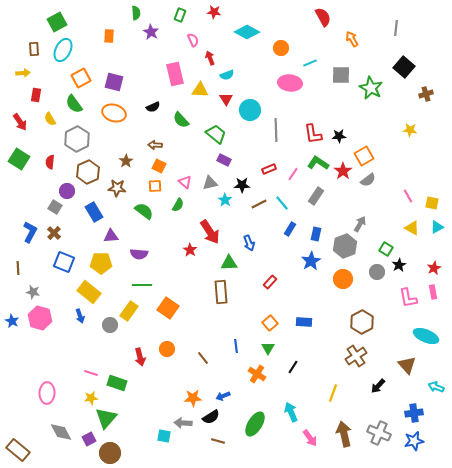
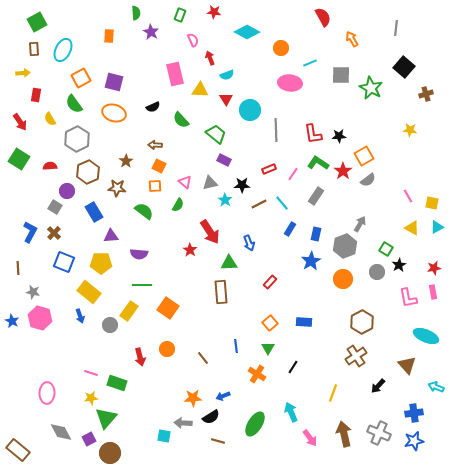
green square at (57, 22): moved 20 px left
red semicircle at (50, 162): moved 4 px down; rotated 80 degrees clockwise
red star at (434, 268): rotated 16 degrees clockwise
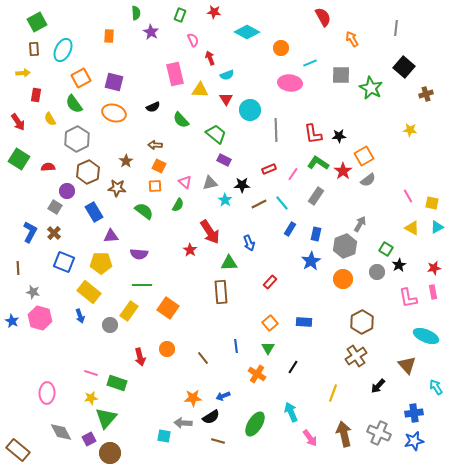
red arrow at (20, 122): moved 2 px left
red semicircle at (50, 166): moved 2 px left, 1 px down
cyan arrow at (436, 387): rotated 35 degrees clockwise
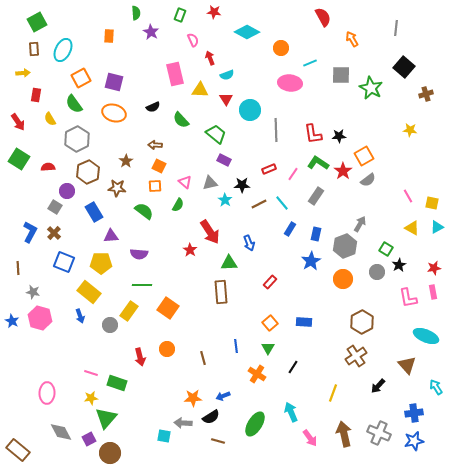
brown line at (203, 358): rotated 24 degrees clockwise
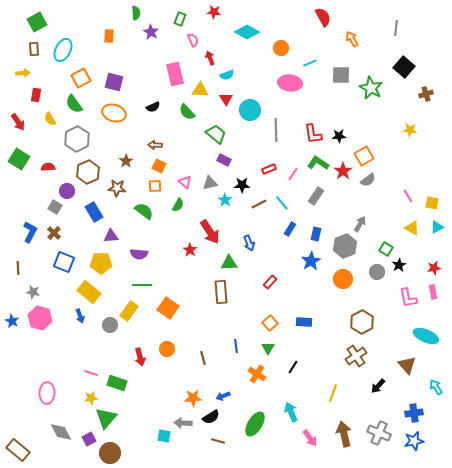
green rectangle at (180, 15): moved 4 px down
green semicircle at (181, 120): moved 6 px right, 8 px up
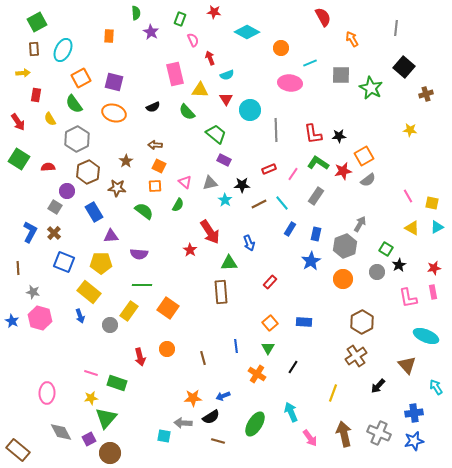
red star at (343, 171): rotated 24 degrees clockwise
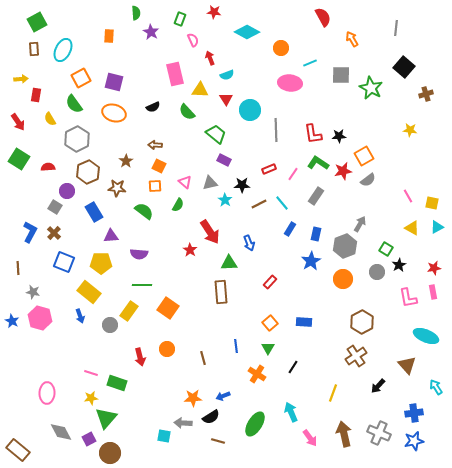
yellow arrow at (23, 73): moved 2 px left, 6 px down
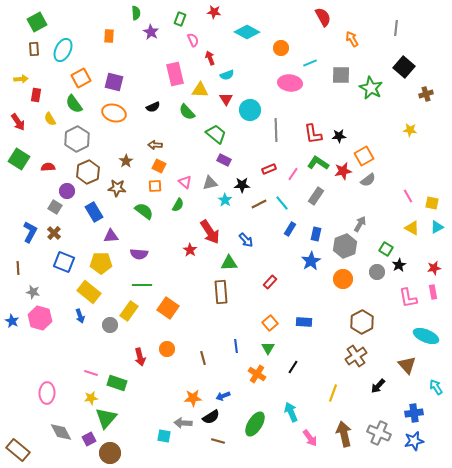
blue arrow at (249, 243): moved 3 px left, 3 px up; rotated 21 degrees counterclockwise
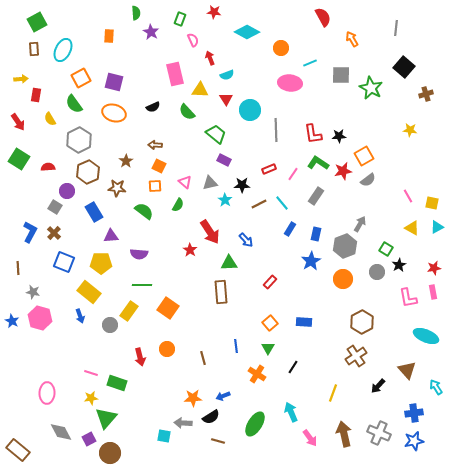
gray hexagon at (77, 139): moved 2 px right, 1 px down
brown triangle at (407, 365): moved 5 px down
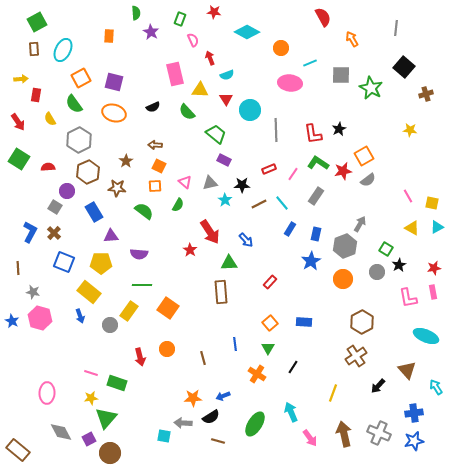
black star at (339, 136): moved 7 px up; rotated 24 degrees counterclockwise
blue line at (236, 346): moved 1 px left, 2 px up
